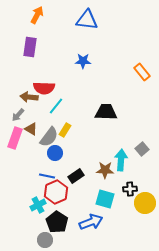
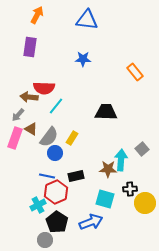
blue star: moved 2 px up
orange rectangle: moved 7 px left
yellow rectangle: moved 7 px right, 8 px down
brown star: moved 3 px right, 1 px up
black rectangle: rotated 21 degrees clockwise
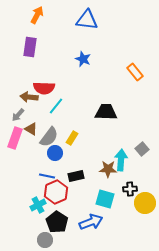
blue star: rotated 21 degrees clockwise
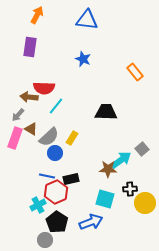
gray semicircle: rotated 10 degrees clockwise
cyan arrow: rotated 50 degrees clockwise
black rectangle: moved 5 px left, 3 px down
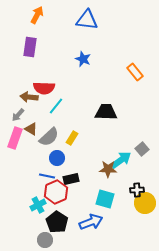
blue circle: moved 2 px right, 5 px down
black cross: moved 7 px right, 1 px down
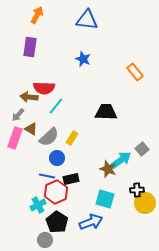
brown star: rotated 18 degrees clockwise
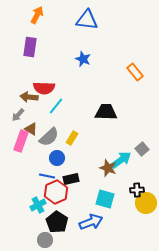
pink rectangle: moved 6 px right, 3 px down
brown star: moved 1 px up
yellow circle: moved 1 px right
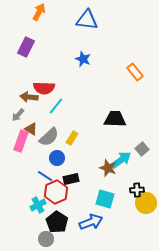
orange arrow: moved 2 px right, 3 px up
purple rectangle: moved 4 px left; rotated 18 degrees clockwise
black trapezoid: moved 9 px right, 7 px down
blue line: moved 2 px left; rotated 21 degrees clockwise
gray circle: moved 1 px right, 1 px up
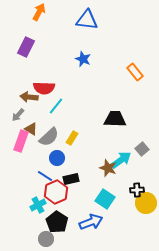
cyan square: rotated 18 degrees clockwise
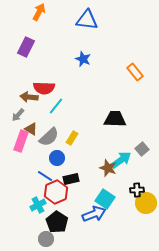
blue arrow: moved 3 px right, 8 px up
